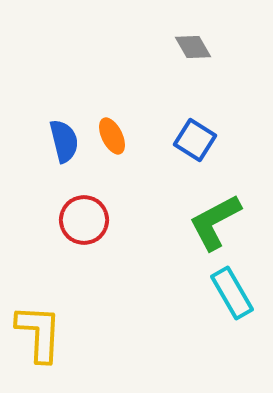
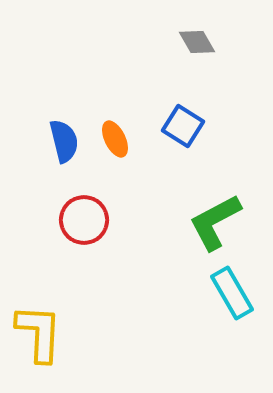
gray diamond: moved 4 px right, 5 px up
orange ellipse: moved 3 px right, 3 px down
blue square: moved 12 px left, 14 px up
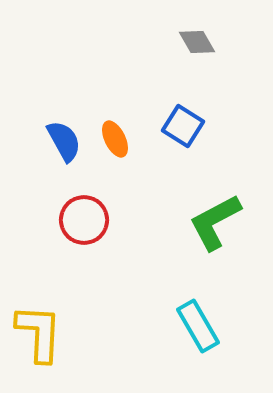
blue semicircle: rotated 15 degrees counterclockwise
cyan rectangle: moved 34 px left, 33 px down
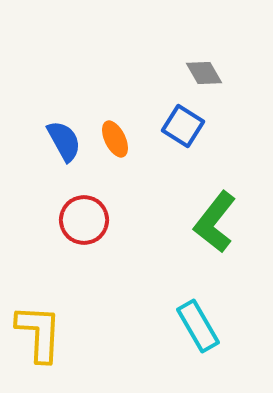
gray diamond: moved 7 px right, 31 px down
green L-shape: rotated 24 degrees counterclockwise
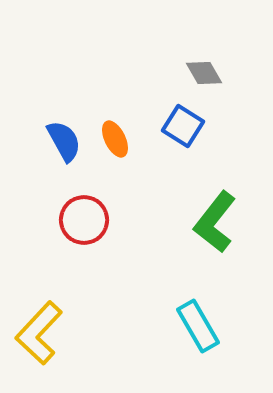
yellow L-shape: rotated 140 degrees counterclockwise
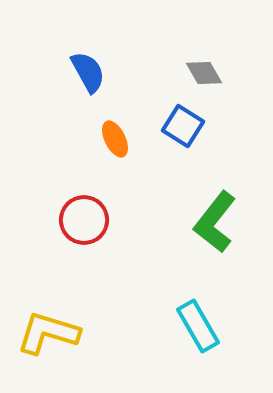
blue semicircle: moved 24 px right, 69 px up
yellow L-shape: moved 9 px right; rotated 64 degrees clockwise
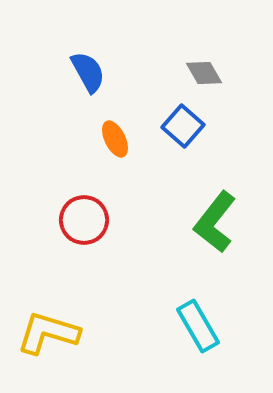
blue square: rotated 9 degrees clockwise
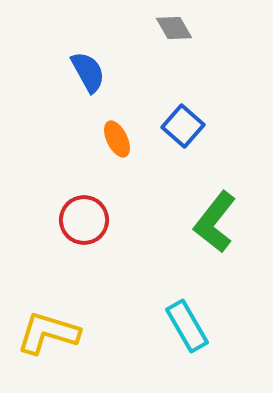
gray diamond: moved 30 px left, 45 px up
orange ellipse: moved 2 px right
cyan rectangle: moved 11 px left
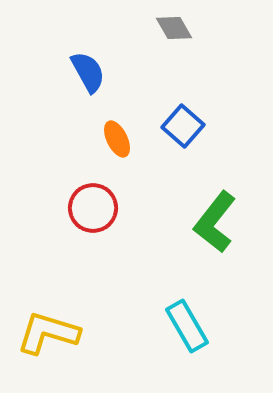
red circle: moved 9 px right, 12 px up
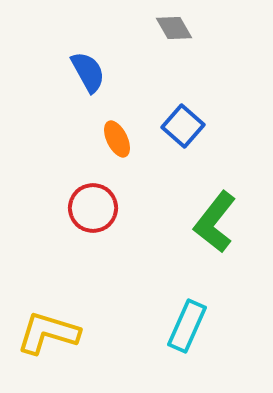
cyan rectangle: rotated 54 degrees clockwise
